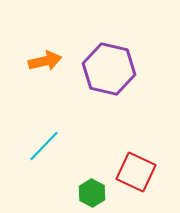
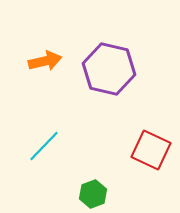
red square: moved 15 px right, 22 px up
green hexagon: moved 1 px right, 1 px down; rotated 12 degrees clockwise
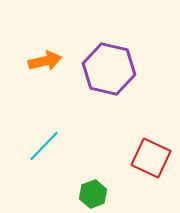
red square: moved 8 px down
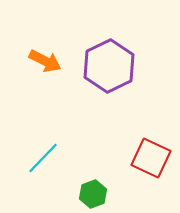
orange arrow: rotated 40 degrees clockwise
purple hexagon: moved 3 px up; rotated 21 degrees clockwise
cyan line: moved 1 px left, 12 px down
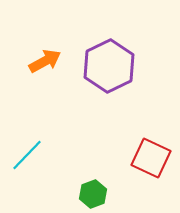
orange arrow: rotated 56 degrees counterclockwise
cyan line: moved 16 px left, 3 px up
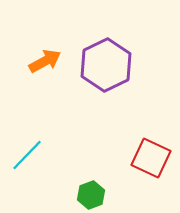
purple hexagon: moved 3 px left, 1 px up
green hexagon: moved 2 px left, 1 px down
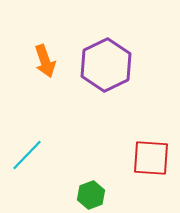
orange arrow: rotated 100 degrees clockwise
red square: rotated 21 degrees counterclockwise
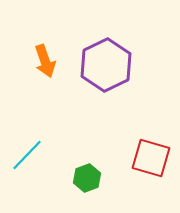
red square: rotated 12 degrees clockwise
green hexagon: moved 4 px left, 17 px up
